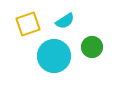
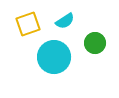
green circle: moved 3 px right, 4 px up
cyan circle: moved 1 px down
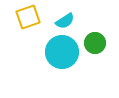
yellow square: moved 7 px up
cyan circle: moved 8 px right, 5 px up
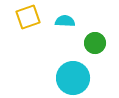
cyan semicircle: rotated 144 degrees counterclockwise
cyan circle: moved 11 px right, 26 px down
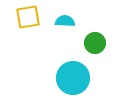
yellow square: rotated 10 degrees clockwise
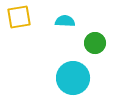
yellow square: moved 9 px left
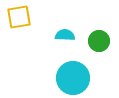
cyan semicircle: moved 14 px down
green circle: moved 4 px right, 2 px up
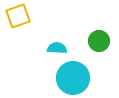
yellow square: moved 1 px left, 1 px up; rotated 10 degrees counterclockwise
cyan semicircle: moved 8 px left, 13 px down
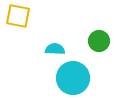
yellow square: rotated 30 degrees clockwise
cyan semicircle: moved 2 px left, 1 px down
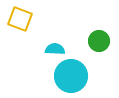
yellow square: moved 2 px right, 3 px down; rotated 10 degrees clockwise
cyan circle: moved 2 px left, 2 px up
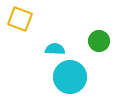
cyan circle: moved 1 px left, 1 px down
